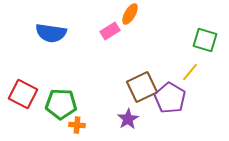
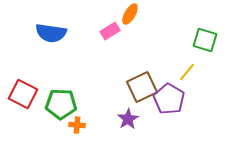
yellow line: moved 3 px left
purple pentagon: moved 1 px left, 1 px down
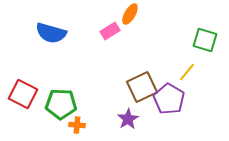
blue semicircle: rotated 8 degrees clockwise
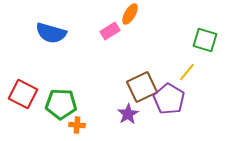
purple star: moved 5 px up
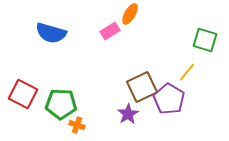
orange cross: rotated 14 degrees clockwise
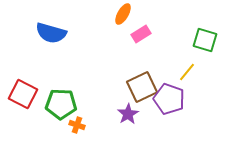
orange ellipse: moved 7 px left
pink rectangle: moved 31 px right, 3 px down
purple pentagon: rotated 12 degrees counterclockwise
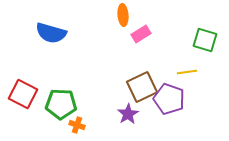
orange ellipse: moved 1 px down; rotated 35 degrees counterclockwise
yellow line: rotated 42 degrees clockwise
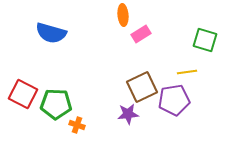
purple pentagon: moved 5 px right, 1 px down; rotated 28 degrees counterclockwise
green pentagon: moved 5 px left
purple star: rotated 25 degrees clockwise
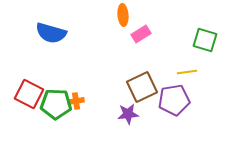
red square: moved 6 px right
orange cross: moved 1 px left, 24 px up; rotated 28 degrees counterclockwise
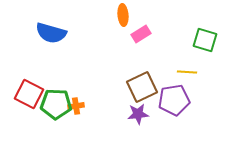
yellow line: rotated 12 degrees clockwise
orange cross: moved 5 px down
purple star: moved 10 px right
